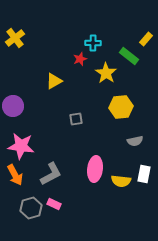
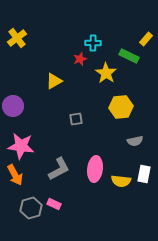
yellow cross: moved 2 px right
green rectangle: rotated 12 degrees counterclockwise
gray L-shape: moved 8 px right, 5 px up
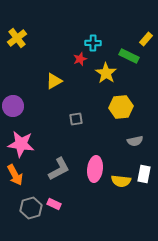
pink star: moved 2 px up
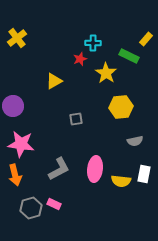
orange arrow: rotated 15 degrees clockwise
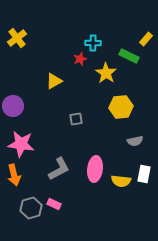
orange arrow: moved 1 px left
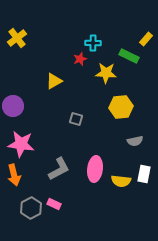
yellow star: rotated 30 degrees counterclockwise
gray square: rotated 24 degrees clockwise
gray hexagon: rotated 10 degrees counterclockwise
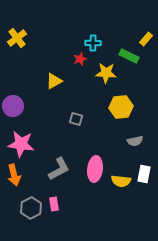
pink rectangle: rotated 56 degrees clockwise
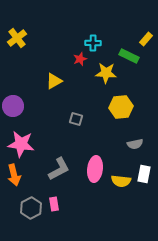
gray semicircle: moved 3 px down
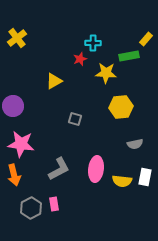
green rectangle: rotated 36 degrees counterclockwise
gray square: moved 1 px left
pink ellipse: moved 1 px right
white rectangle: moved 1 px right, 3 px down
yellow semicircle: moved 1 px right
